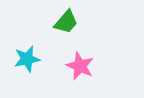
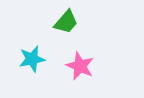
cyan star: moved 5 px right
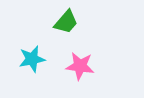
pink star: rotated 16 degrees counterclockwise
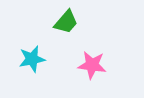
pink star: moved 12 px right, 1 px up
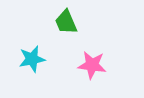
green trapezoid: rotated 116 degrees clockwise
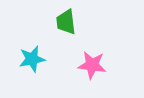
green trapezoid: rotated 16 degrees clockwise
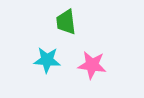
cyan star: moved 15 px right, 1 px down; rotated 16 degrees clockwise
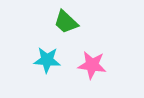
green trapezoid: rotated 40 degrees counterclockwise
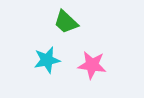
cyan star: rotated 16 degrees counterclockwise
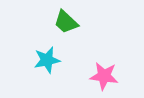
pink star: moved 12 px right, 11 px down
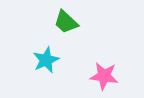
cyan star: moved 1 px left; rotated 12 degrees counterclockwise
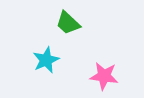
green trapezoid: moved 2 px right, 1 px down
